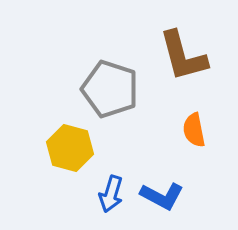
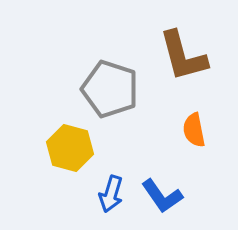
blue L-shape: rotated 27 degrees clockwise
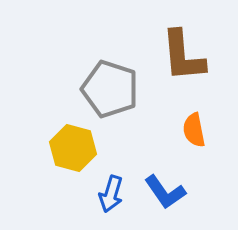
brown L-shape: rotated 10 degrees clockwise
yellow hexagon: moved 3 px right
blue L-shape: moved 3 px right, 4 px up
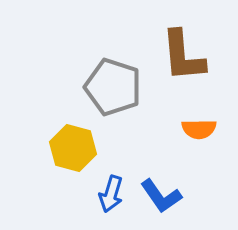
gray pentagon: moved 3 px right, 2 px up
orange semicircle: moved 5 px right, 1 px up; rotated 80 degrees counterclockwise
blue L-shape: moved 4 px left, 4 px down
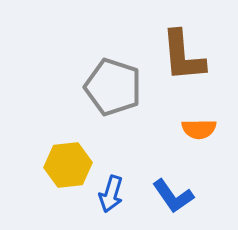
yellow hexagon: moved 5 px left, 17 px down; rotated 21 degrees counterclockwise
blue L-shape: moved 12 px right
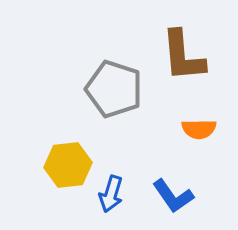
gray pentagon: moved 1 px right, 2 px down
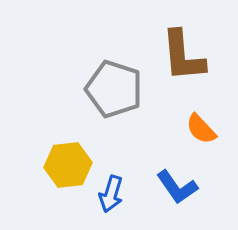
orange semicircle: moved 2 px right; rotated 48 degrees clockwise
blue L-shape: moved 4 px right, 9 px up
